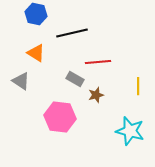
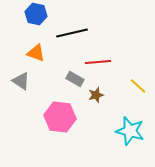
orange triangle: rotated 12 degrees counterclockwise
yellow line: rotated 48 degrees counterclockwise
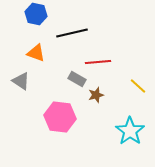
gray rectangle: moved 2 px right
cyan star: rotated 20 degrees clockwise
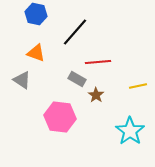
black line: moved 3 px right, 1 px up; rotated 36 degrees counterclockwise
gray triangle: moved 1 px right, 1 px up
yellow line: rotated 54 degrees counterclockwise
brown star: rotated 21 degrees counterclockwise
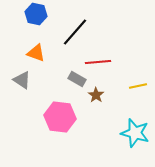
cyan star: moved 5 px right, 2 px down; rotated 20 degrees counterclockwise
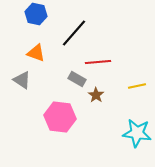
black line: moved 1 px left, 1 px down
yellow line: moved 1 px left
cyan star: moved 2 px right; rotated 8 degrees counterclockwise
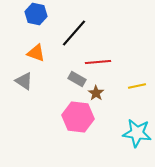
gray triangle: moved 2 px right, 1 px down
brown star: moved 2 px up
pink hexagon: moved 18 px right
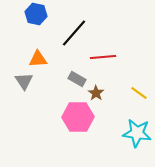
orange triangle: moved 2 px right, 6 px down; rotated 24 degrees counterclockwise
red line: moved 5 px right, 5 px up
gray triangle: rotated 24 degrees clockwise
yellow line: moved 2 px right, 7 px down; rotated 48 degrees clockwise
pink hexagon: rotated 8 degrees counterclockwise
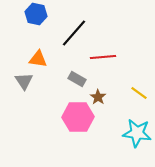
orange triangle: rotated 12 degrees clockwise
brown star: moved 2 px right, 4 px down
